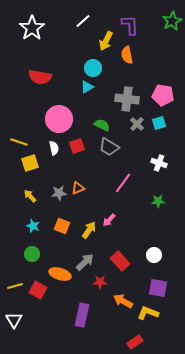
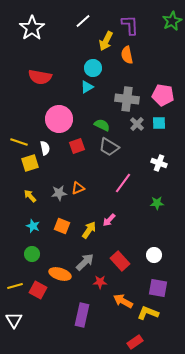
cyan square at (159, 123): rotated 16 degrees clockwise
white semicircle at (54, 148): moved 9 px left
green star at (158, 201): moved 1 px left, 2 px down
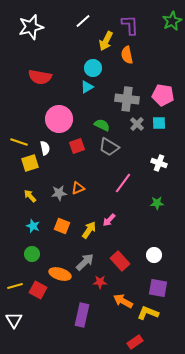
white star at (32, 28): moved 1 px left, 1 px up; rotated 20 degrees clockwise
